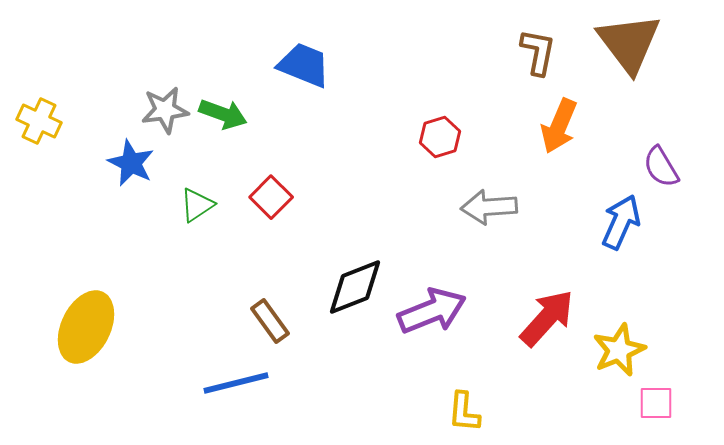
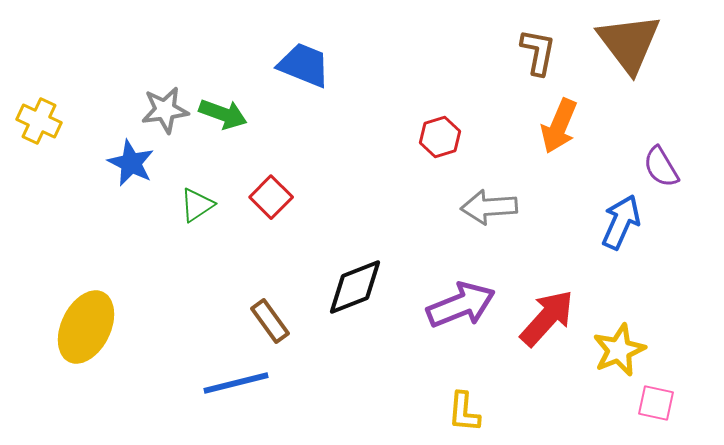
purple arrow: moved 29 px right, 6 px up
pink square: rotated 12 degrees clockwise
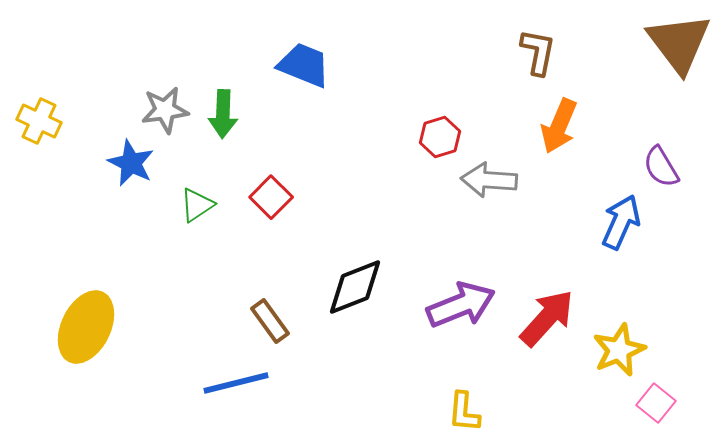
brown triangle: moved 50 px right
green arrow: rotated 72 degrees clockwise
gray arrow: moved 27 px up; rotated 8 degrees clockwise
pink square: rotated 27 degrees clockwise
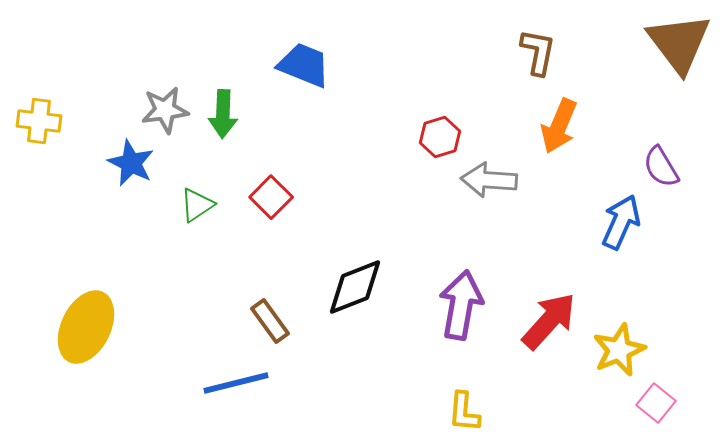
yellow cross: rotated 18 degrees counterclockwise
purple arrow: rotated 58 degrees counterclockwise
red arrow: moved 2 px right, 3 px down
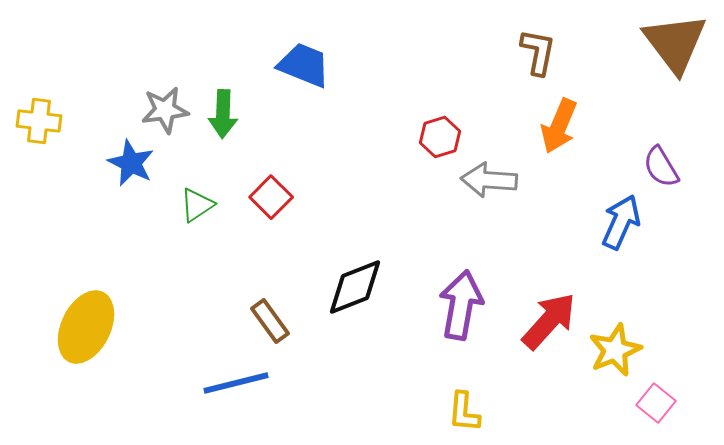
brown triangle: moved 4 px left
yellow star: moved 4 px left
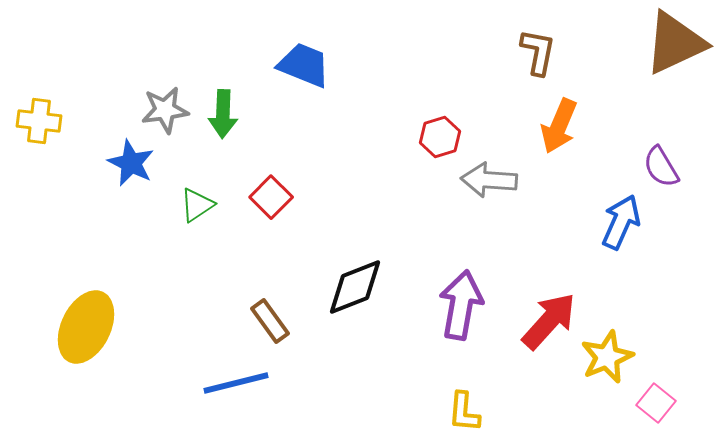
brown triangle: rotated 42 degrees clockwise
yellow star: moved 8 px left, 7 px down
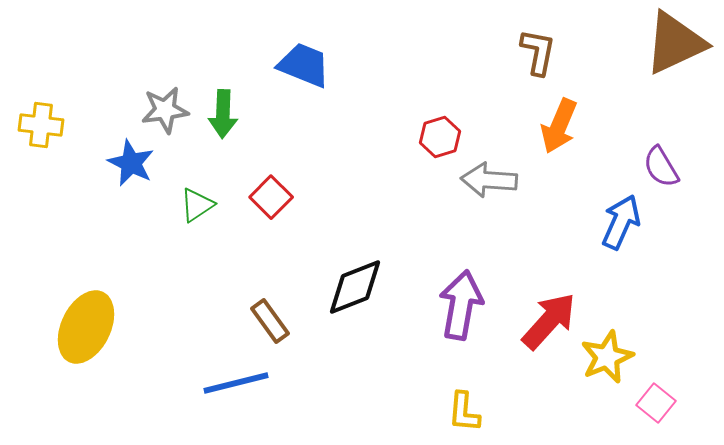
yellow cross: moved 2 px right, 4 px down
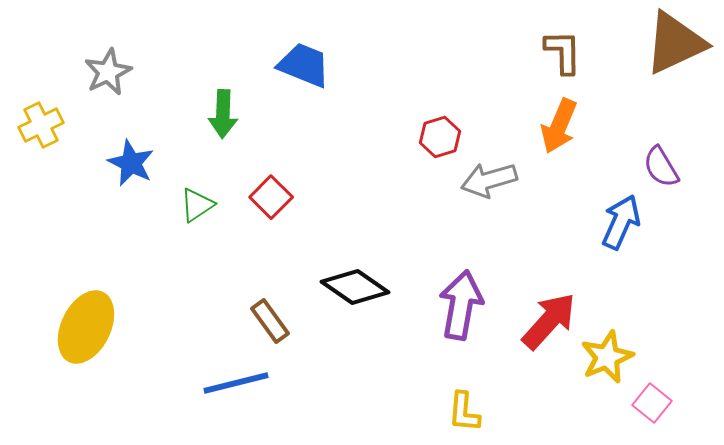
brown L-shape: moved 25 px right; rotated 12 degrees counterclockwise
gray star: moved 57 px left, 38 px up; rotated 18 degrees counterclockwise
yellow cross: rotated 33 degrees counterclockwise
gray arrow: rotated 20 degrees counterclockwise
black diamond: rotated 56 degrees clockwise
pink square: moved 4 px left
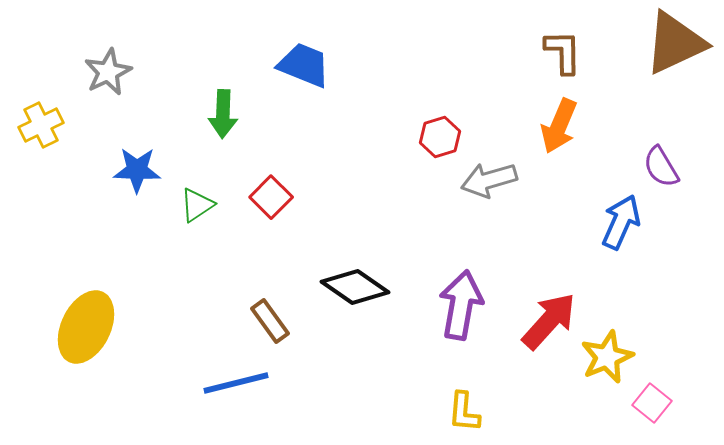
blue star: moved 6 px right, 7 px down; rotated 24 degrees counterclockwise
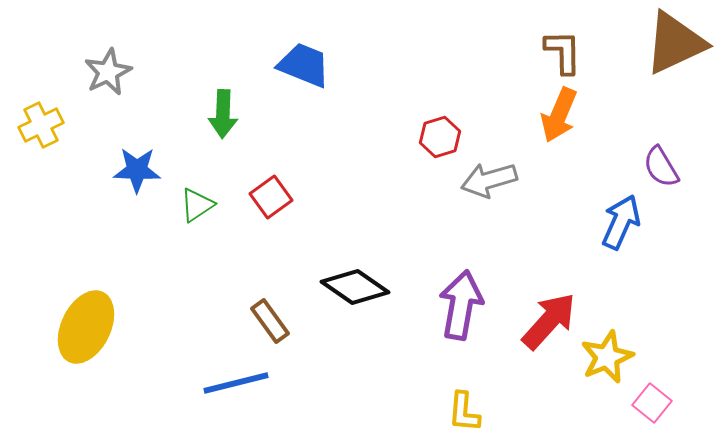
orange arrow: moved 11 px up
red square: rotated 9 degrees clockwise
